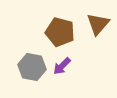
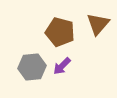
gray hexagon: rotated 16 degrees counterclockwise
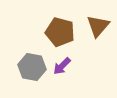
brown triangle: moved 2 px down
gray hexagon: rotated 16 degrees clockwise
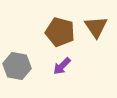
brown triangle: moved 2 px left, 1 px down; rotated 15 degrees counterclockwise
gray hexagon: moved 15 px left, 1 px up
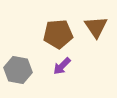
brown pentagon: moved 2 px left, 2 px down; rotated 20 degrees counterclockwise
gray hexagon: moved 1 px right, 4 px down
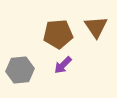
purple arrow: moved 1 px right, 1 px up
gray hexagon: moved 2 px right; rotated 16 degrees counterclockwise
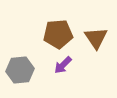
brown triangle: moved 11 px down
